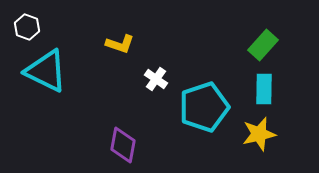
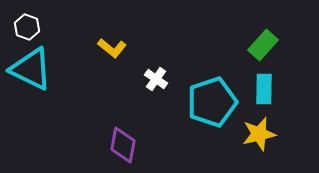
yellow L-shape: moved 8 px left, 4 px down; rotated 20 degrees clockwise
cyan triangle: moved 15 px left, 2 px up
cyan pentagon: moved 8 px right, 5 px up
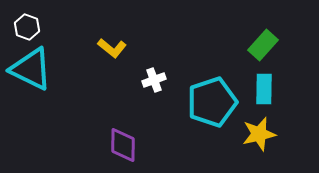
white cross: moved 2 px left, 1 px down; rotated 35 degrees clockwise
purple diamond: rotated 9 degrees counterclockwise
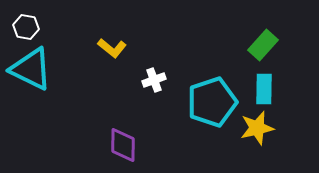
white hexagon: moved 1 px left; rotated 10 degrees counterclockwise
yellow star: moved 2 px left, 6 px up
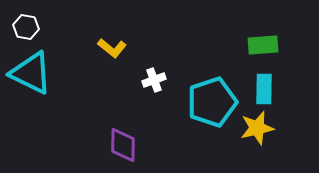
green rectangle: rotated 44 degrees clockwise
cyan triangle: moved 4 px down
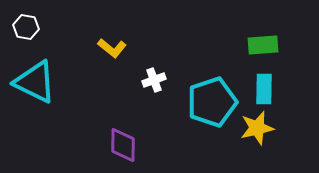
cyan triangle: moved 4 px right, 9 px down
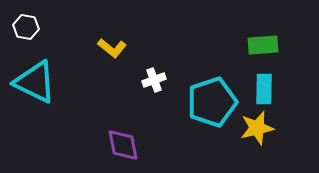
purple diamond: rotated 12 degrees counterclockwise
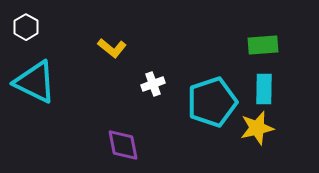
white hexagon: rotated 20 degrees clockwise
white cross: moved 1 px left, 4 px down
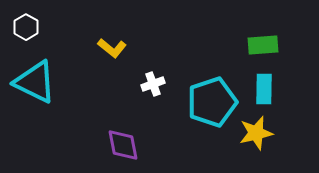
yellow star: moved 1 px left, 5 px down
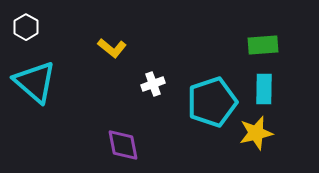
cyan triangle: rotated 15 degrees clockwise
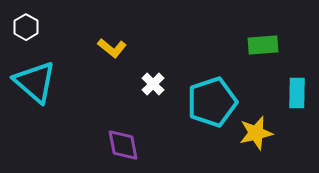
white cross: rotated 25 degrees counterclockwise
cyan rectangle: moved 33 px right, 4 px down
